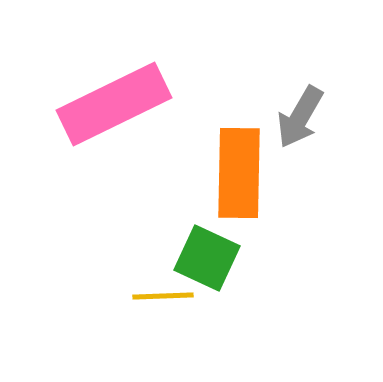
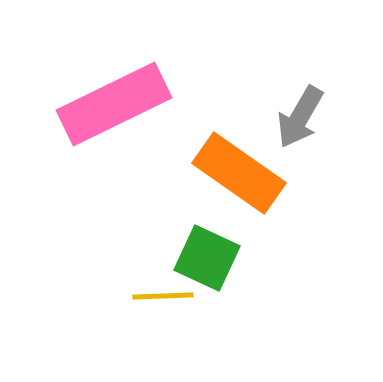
orange rectangle: rotated 56 degrees counterclockwise
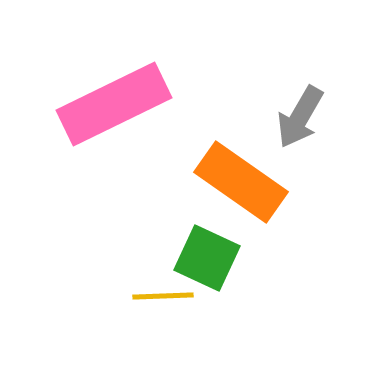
orange rectangle: moved 2 px right, 9 px down
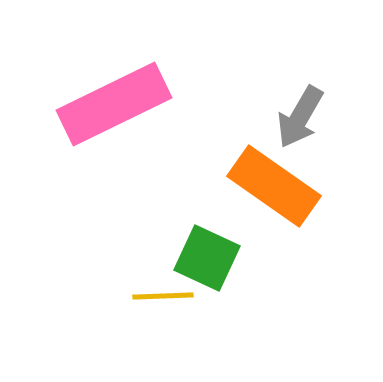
orange rectangle: moved 33 px right, 4 px down
